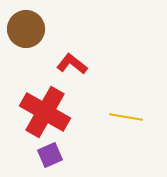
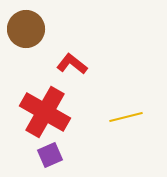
yellow line: rotated 24 degrees counterclockwise
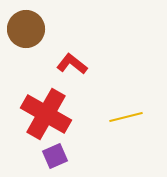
red cross: moved 1 px right, 2 px down
purple square: moved 5 px right, 1 px down
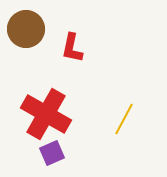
red L-shape: moved 16 px up; rotated 116 degrees counterclockwise
yellow line: moved 2 px left, 2 px down; rotated 48 degrees counterclockwise
purple square: moved 3 px left, 3 px up
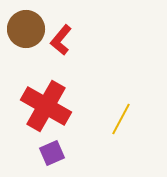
red L-shape: moved 11 px left, 8 px up; rotated 28 degrees clockwise
red cross: moved 8 px up
yellow line: moved 3 px left
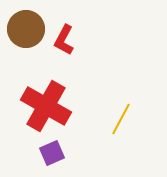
red L-shape: moved 3 px right; rotated 12 degrees counterclockwise
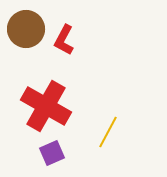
yellow line: moved 13 px left, 13 px down
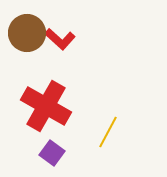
brown circle: moved 1 px right, 4 px down
red L-shape: moved 4 px left, 1 px up; rotated 76 degrees counterclockwise
purple square: rotated 30 degrees counterclockwise
